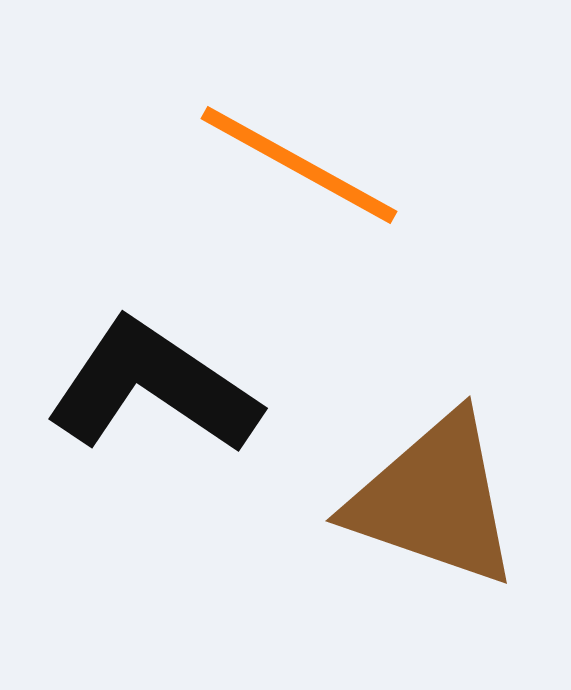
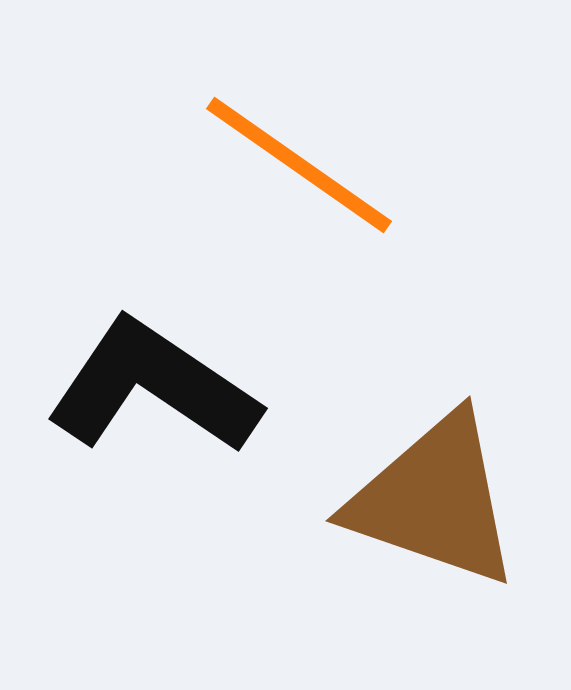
orange line: rotated 6 degrees clockwise
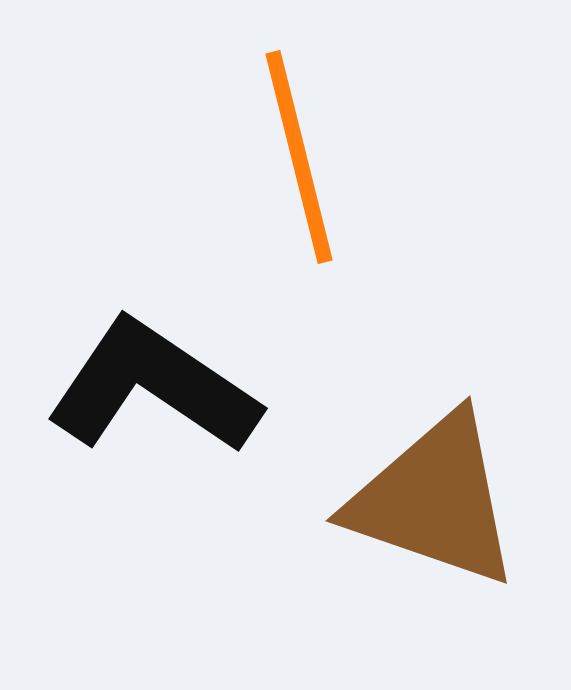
orange line: moved 8 px up; rotated 41 degrees clockwise
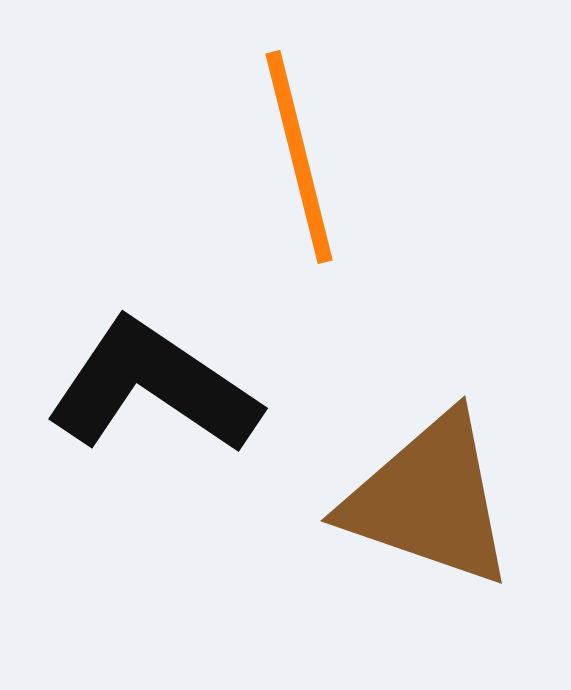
brown triangle: moved 5 px left
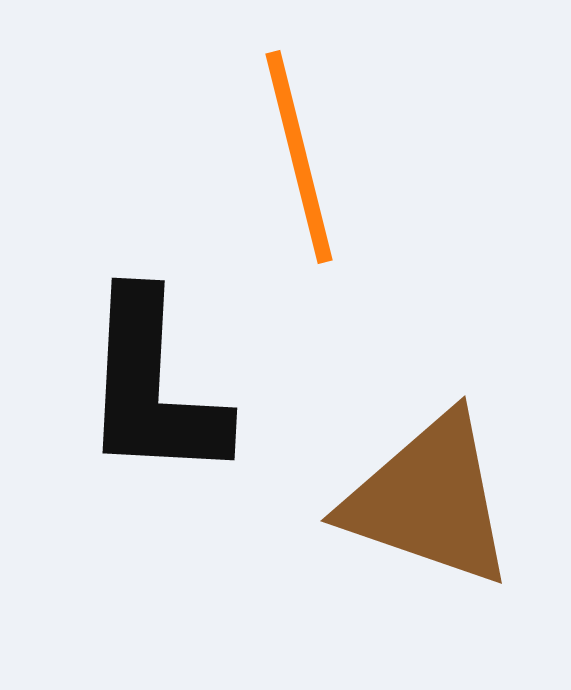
black L-shape: rotated 121 degrees counterclockwise
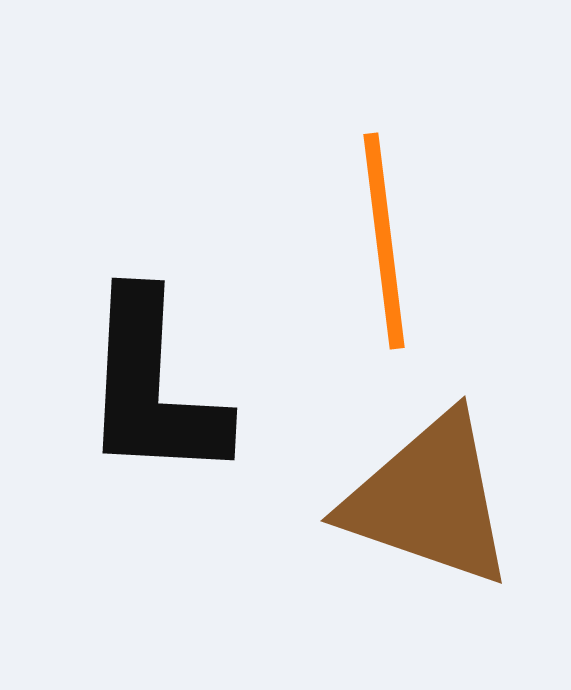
orange line: moved 85 px right, 84 px down; rotated 7 degrees clockwise
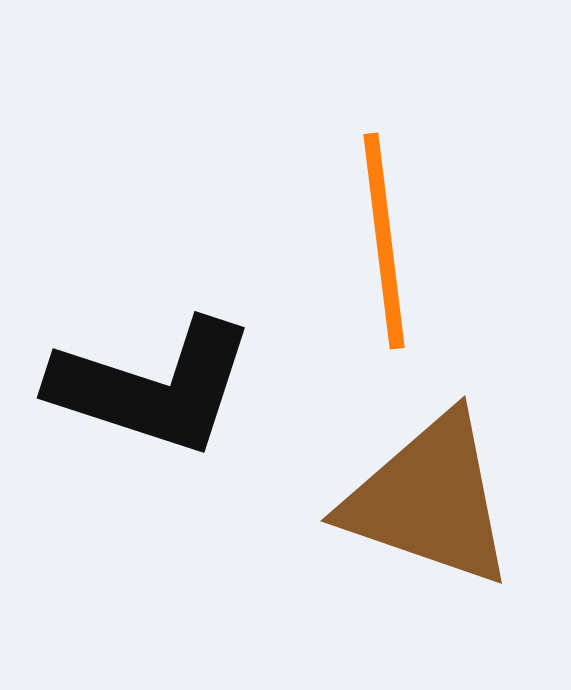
black L-shape: rotated 75 degrees counterclockwise
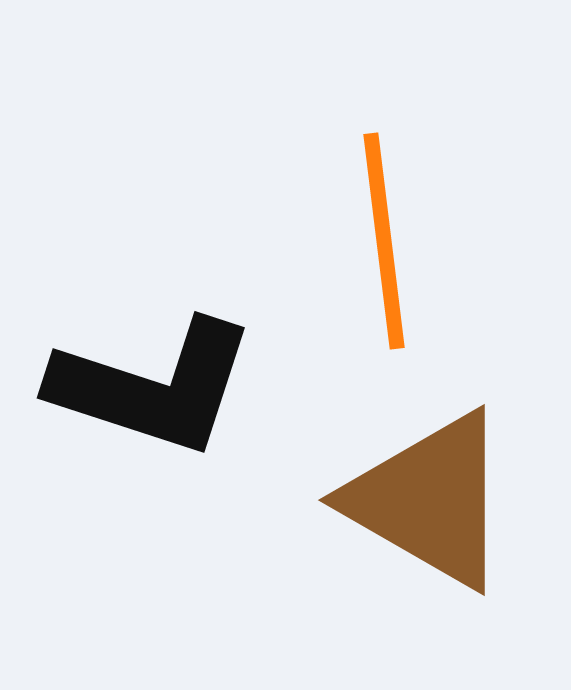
brown triangle: rotated 11 degrees clockwise
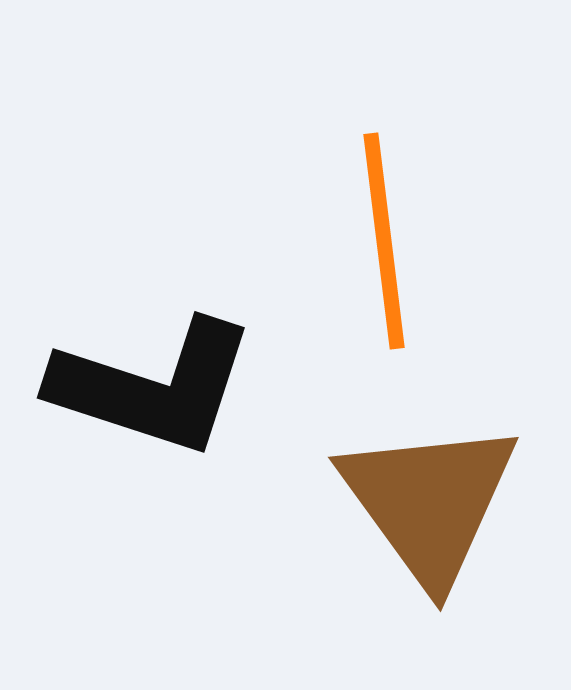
brown triangle: moved 2 px down; rotated 24 degrees clockwise
